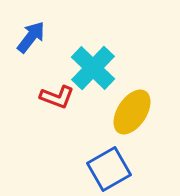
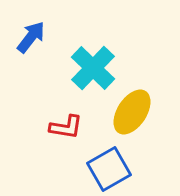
red L-shape: moved 9 px right, 30 px down; rotated 12 degrees counterclockwise
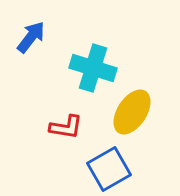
cyan cross: rotated 27 degrees counterclockwise
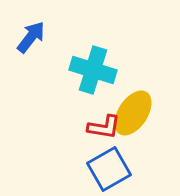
cyan cross: moved 2 px down
yellow ellipse: moved 1 px right, 1 px down
red L-shape: moved 38 px right
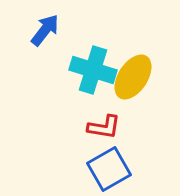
blue arrow: moved 14 px right, 7 px up
yellow ellipse: moved 36 px up
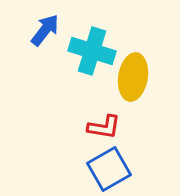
cyan cross: moved 1 px left, 19 px up
yellow ellipse: rotated 24 degrees counterclockwise
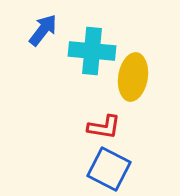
blue arrow: moved 2 px left
cyan cross: rotated 12 degrees counterclockwise
blue square: rotated 33 degrees counterclockwise
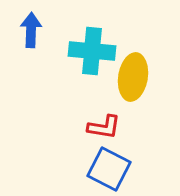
blue arrow: moved 12 px left; rotated 36 degrees counterclockwise
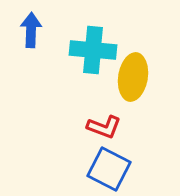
cyan cross: moved 1 px right, 1 px up
red L-shape: rotated 12 degrees clockwise
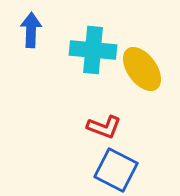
yellow ellipse: moved 9 px right, 8 px up; rotated 45 degrees counterclockwise
blue square: moved 7 px right, 1 px down
